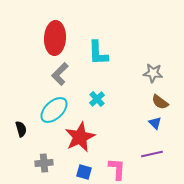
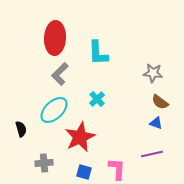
blue triangle: moved 1 px right; rotated 24 degrees counterclockwise
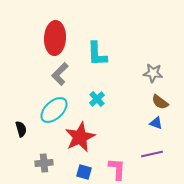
cyan L-shape: moved 1 px left, 1 px down
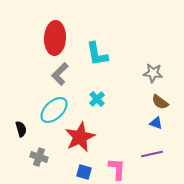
cyan L-shape: rotated 8 degrees counterclockwise
gray cross: moved 5 px left, 6 px up; rotated 24 degrees clockwise
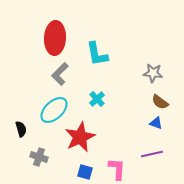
blue square: moved 1 px right
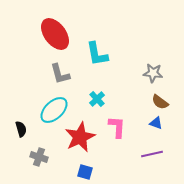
red ellipse: moved 4 px up; rotated 40 degrees counterclockwise
gray L-shape: rotated 60 degrees counterclockwise
pink L-shape: moved 42 px up
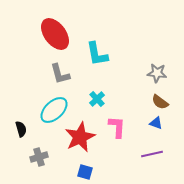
gray star: moved 4 px right
gray cross: rotated 36 degrees counterclockwise
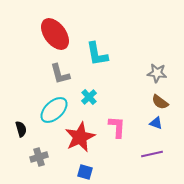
cyan cross: moved 8 px left, 2 px up
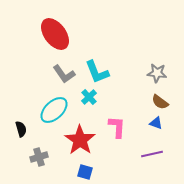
cyan L-shape: moved 18 px down; rotated 12 degrees counterclockwise
gray L-shape: moved 4 px right; rotated 20 degrees counterclockwise
red star: moved 3 px down; rotated 12 degrees counterclockwise
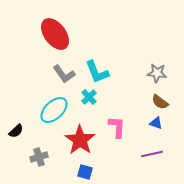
black semicircle: moved 5 px left, 2 px down; rotated 63 degrees clockwise
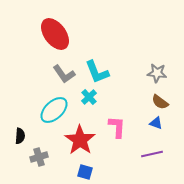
black semicircle: moved 4 px right, 5 px down; rotated 42 degrees counterclockwise
